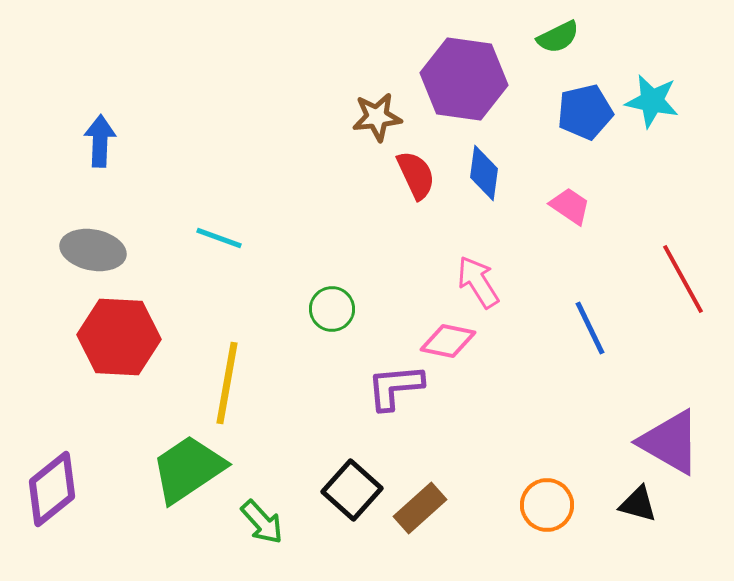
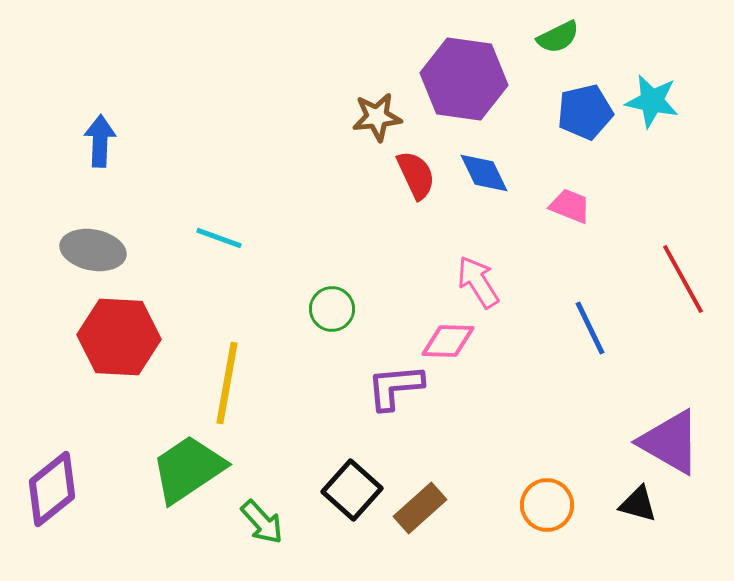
blue diamond: rotated 34 degrees counterclockwise
pink trapezoid: rotated 12 degrees counterclockwise
pink diamond: rotated 10 degrees counterclockwise
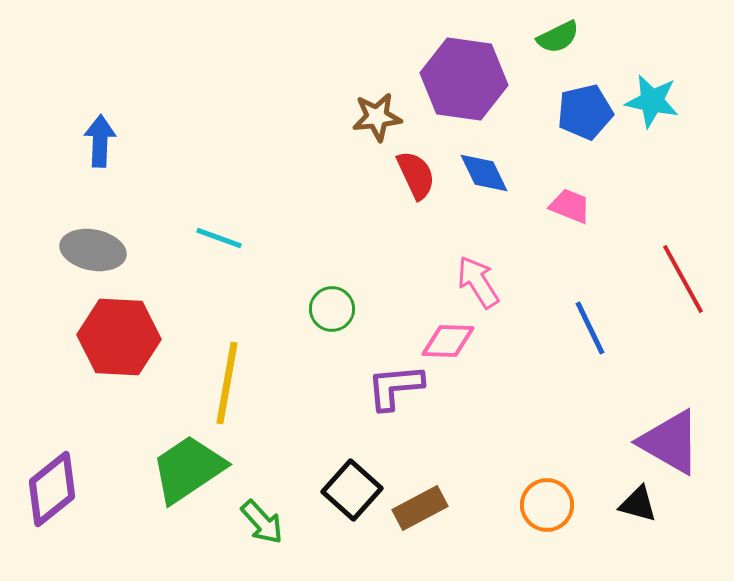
brown rectangle: rotated 14 degrees clockwise
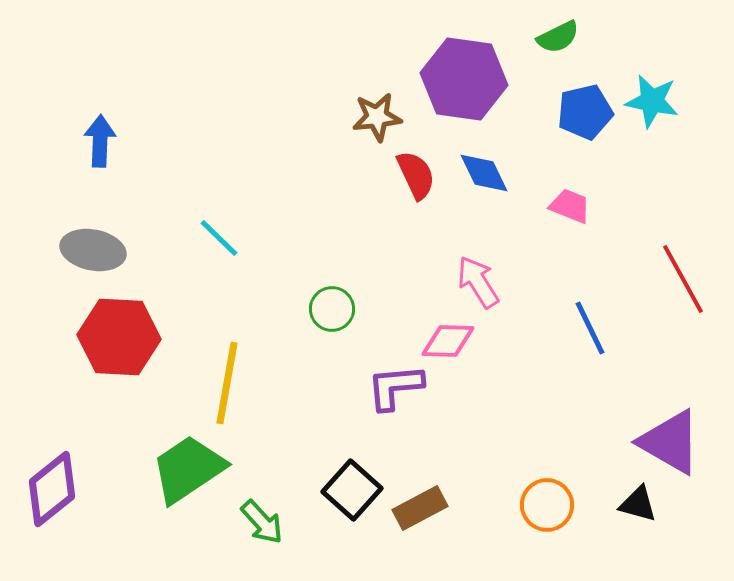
cyan line: rotated 24 degrees clockwise
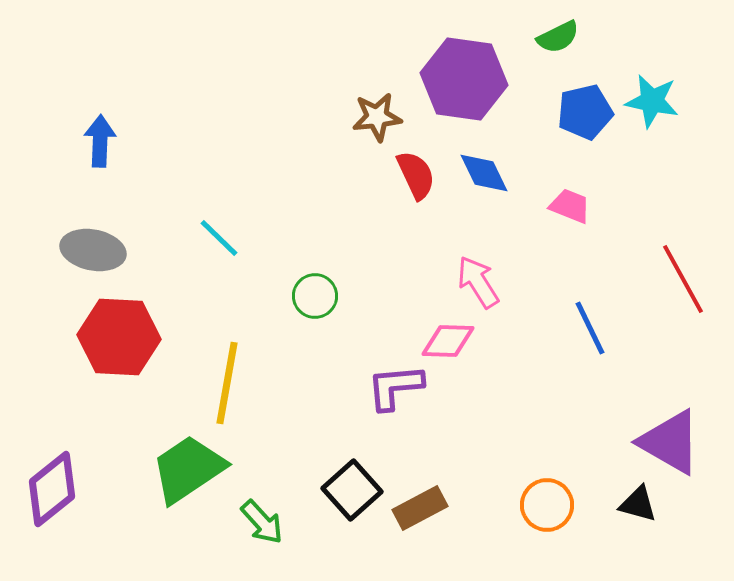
green circle: moved 17 px left, 13 px up
black square: rotated 6 degrees clockwise
